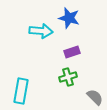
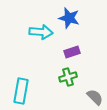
cyan arrow: moved 1 px down
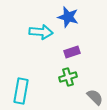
blue star: moved 1 px left, 1 px up
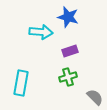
purple rectangle: moved 2 px left, 1 px up
cyan rectangle: moved 8 px up
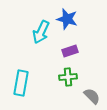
blue star: moved 1 px left, 2 px down
cyan arrow: rotated 110 degrees clockwise
green cross: rotated 12 degrees clockwise
gray semicircle: moved 3 px left, 1 px up
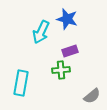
green cross: moved 7 px left, 7 px up
gray semicircle: rotated 96 degrees clockwise
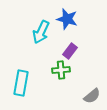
purple rectangle: rotated 35 degrees counterclockwise
